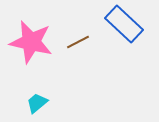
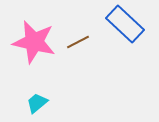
blue rectangle: moved 1 px right
pink star: moved 3 px right
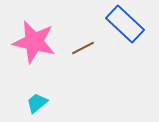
brown line: moved 5 px right, 6 px down
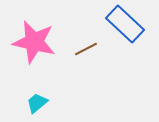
brown line: moved 3 px right, 1 px down
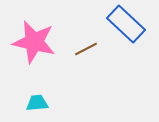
blue rectangle: moved 1 px right
cyan trapezoid: rotated 35 degrees clockwise
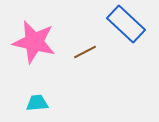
brown line: moved 1 px left, 3 px down
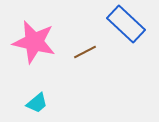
cyan trapezoid: rotated 145 degrees clockwise
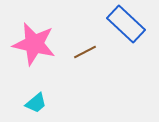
pink star: moved 2 px down
cyan trapezoid: moved 1 px left
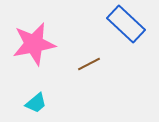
pink star: rotated 24 degrees counterclockwise
brown line: moved 4 px right, 12 px down
